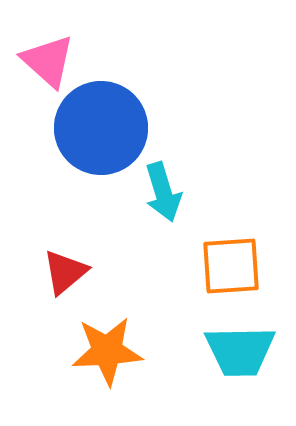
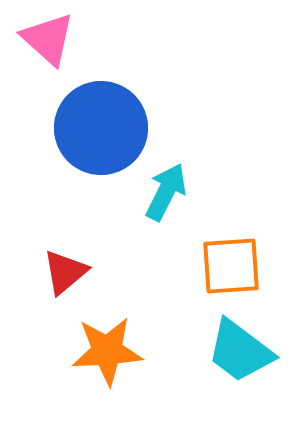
pink triangle: moved 22 px up
cyan arrow: moved 3 px right; rotated 136 degrees counterclockwise
cyan trapezoid: rotated 38 degrees clockwise
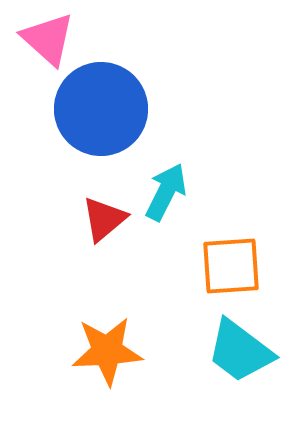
blue circle: moved 19 px up
red triangle: moved 39 px right, 53 px up
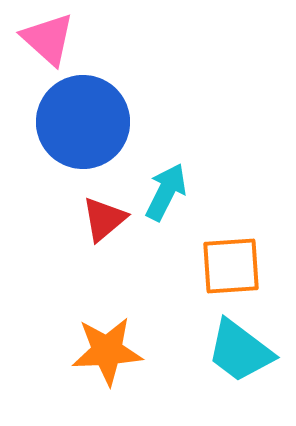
blue circle: moved 18 px left, 13 px down
